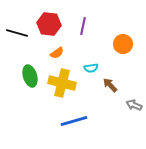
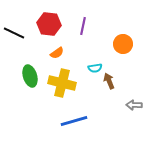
black line: moved 3 px left; rotated 10 degrees clockwise
cyan semicircle: moved 4 px right
brown arrow: moved 1 px left, 4 px up; rotated 21 degrees clockwise
gray arrow: rotated 21 degrees counterclockwise
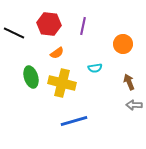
green ellipse: moved 1 px right, 1 px down
brown arrow: moved 20 px right, 1 px down
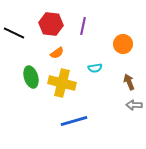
red hexagon: moved 2 px right
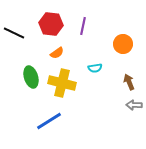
blue line: moved 25 px left; rotated 16 degrees counterclockwise
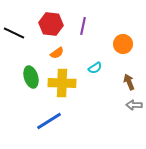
cyan semicircle: rotated 24 degrees counterclockwise
yellow cross: rotated 12 degrees counterclockwise
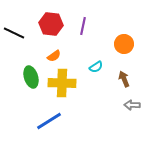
orange circle: moved 1 px right
orange semicircle: moved 3 px left, 3 px down
cyan semicircle: moved 1 px right, 1 px up
brown arrow: moved 5 px left, 3 px up
gray arrow: moved 2 px left
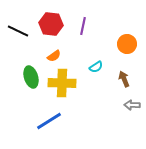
black line: moved 4 px right, 2 px up
orange circle: moved 3 px right
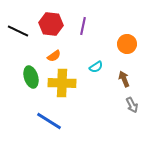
gray arrow: rotated 119 degrees counterclockwise
blue line: rotated 64 degrees clockwise
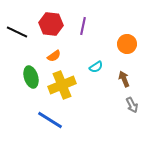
black line: moved 1 px left, 1 px down
yellow cross: moved 2 px down; rotated 24 degrees counterclockwise
blue line: moved 1 px right, 1 px up
